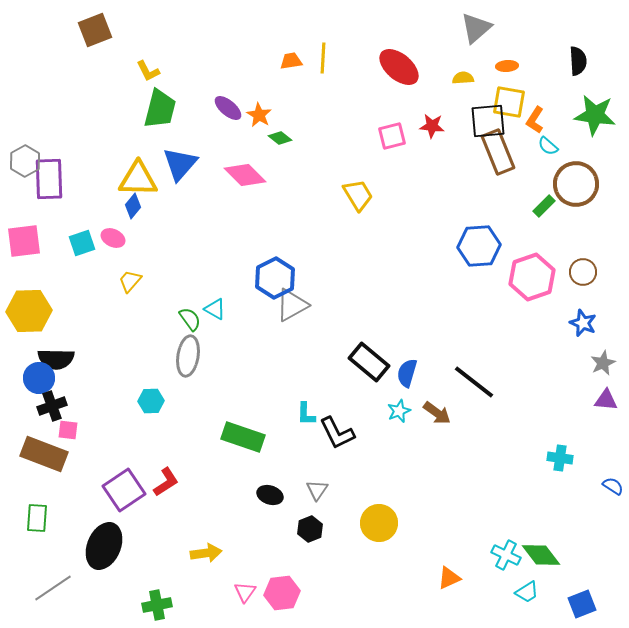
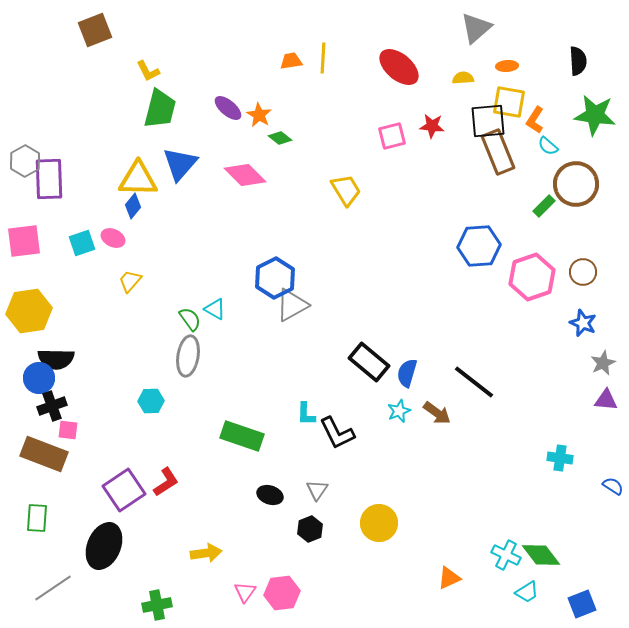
yellow trapezoid at (358, 195): moved 12 px left, 5 px up
yellow hexagon at (29, 311): rotated 6 degrees counterclockwise
green rectangle at (243, 437): moved 1 px left, 1 px up
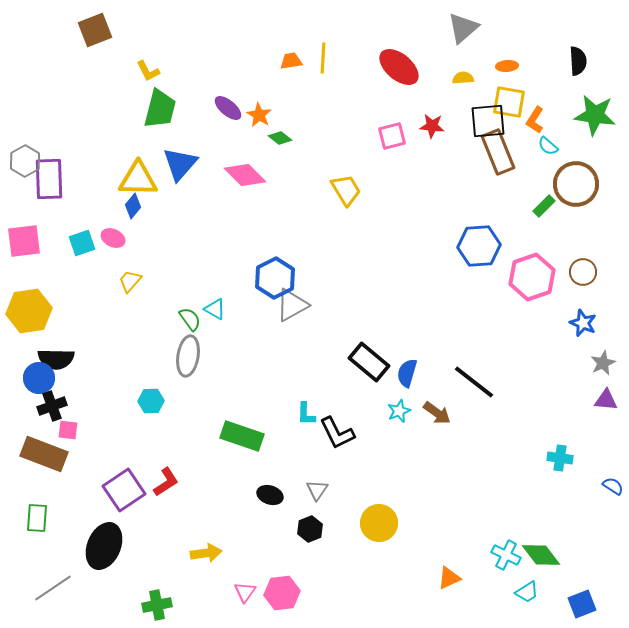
gray triangle at (476, 28): moved 13 px left
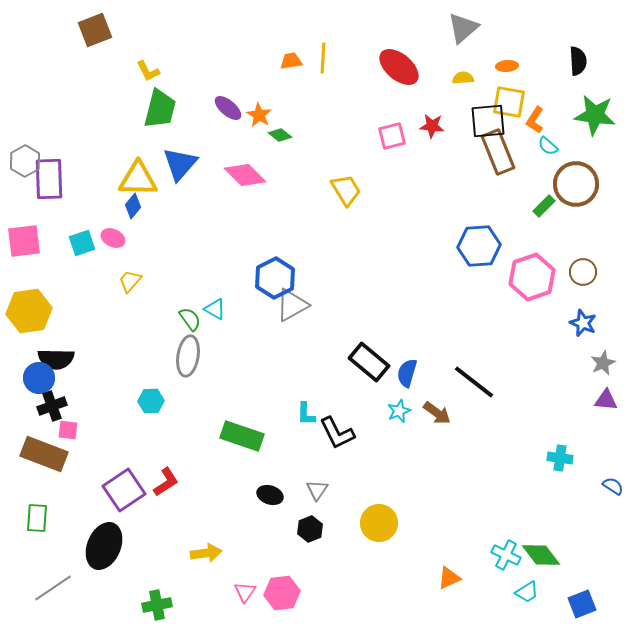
green diamond at (280, 138): moved 3 px up
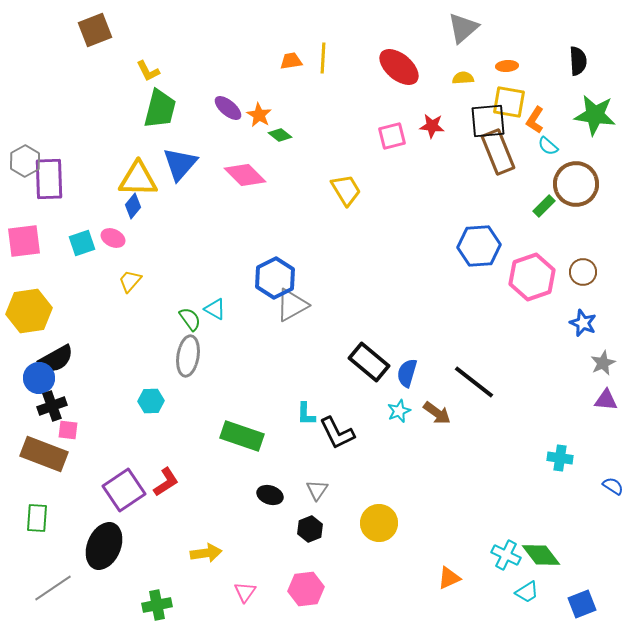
black semicircle at (56, 359): rotated 30 degrees counterclockwise
pink hexagon at (282, 593): moved 24 px right, 4 px up
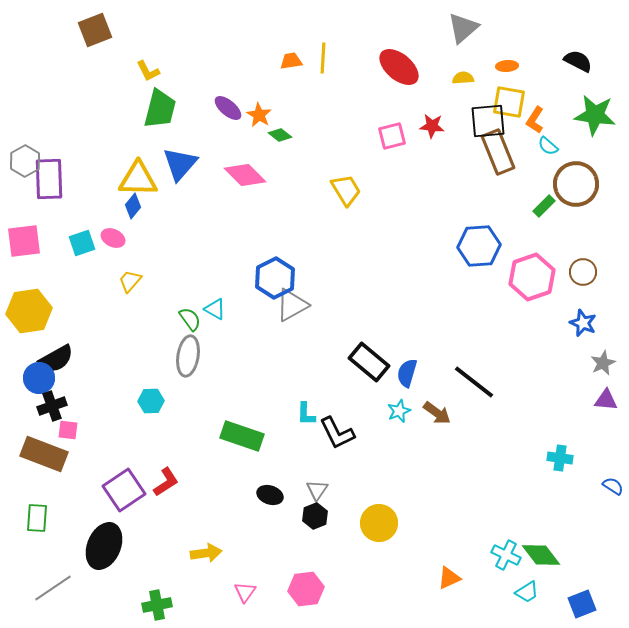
black semicircle at (578, 61): rotated 60 degrees counterclockwise
black hexagon at (310, 529): moved 5 px right, 13 px up
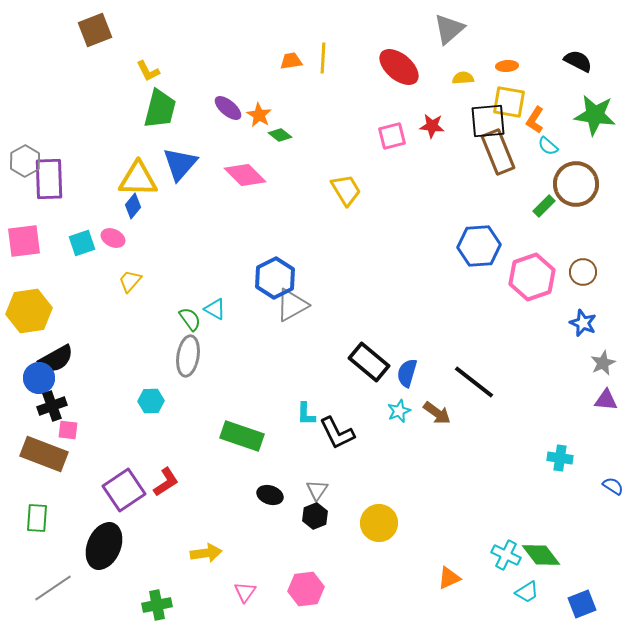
gray triangle at (463, 28): moved 14 px left, 1 px down
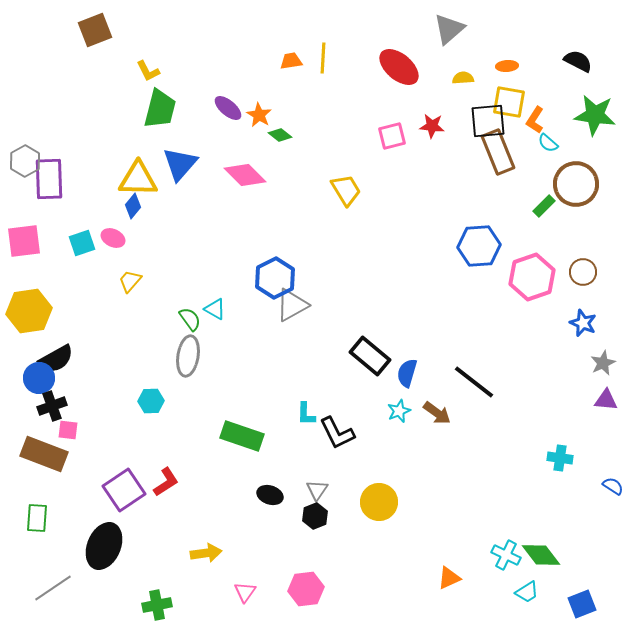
cyan semicircle at (548, 146): moved 3 px up
black rectangle at (369, 362): moved 1 px right, 6 px up
yellow circle at (379, 523): moved 21 px up
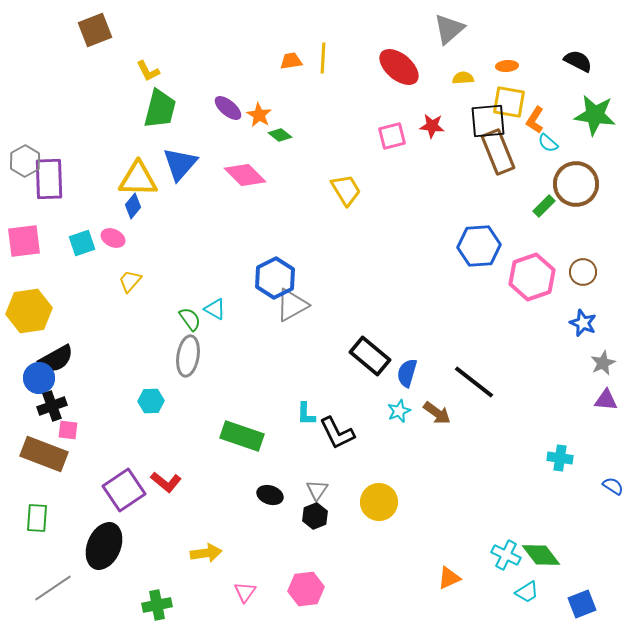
red L-shape at (166, 482): rotated 72 degrees clockwise
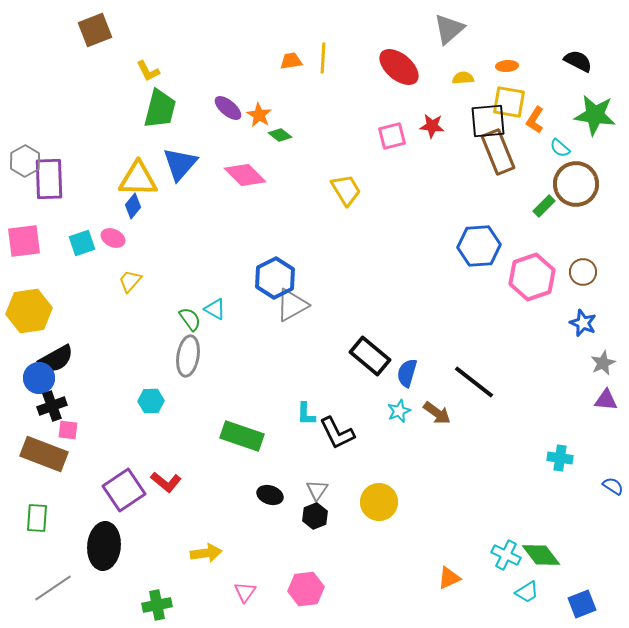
cyan semicircle at (548, 143): moved 12 px right, 5 px down
black ellipse at (104, 546): rotated 18 degrees counterclockwise
